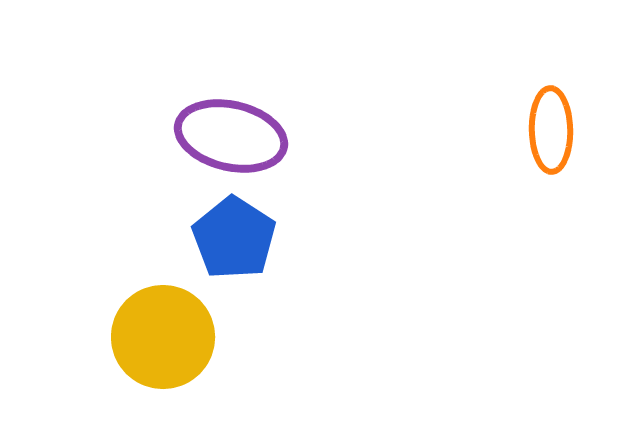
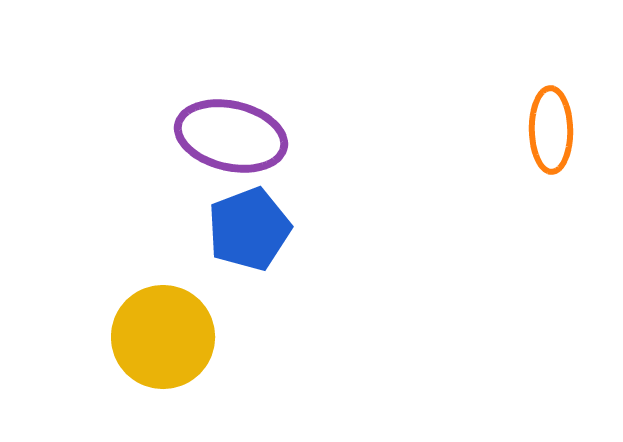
blue pentagon: moved 15 px right, 9 px up; rotated 18 degrees clockwise
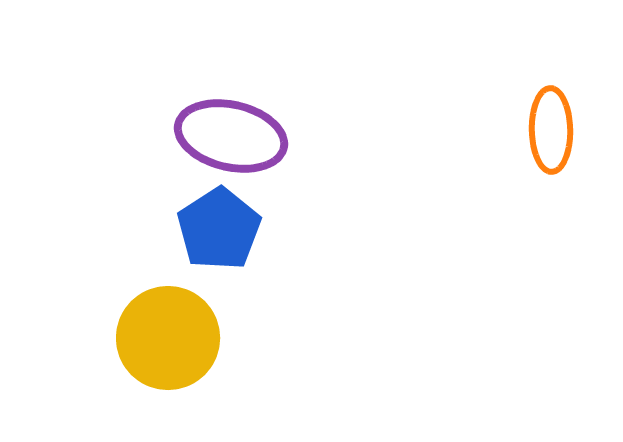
blue pentagon: moved 30 px left; rotated 12 degrees counterclockwise
yellow circle: moved 5 px right, 1 px down
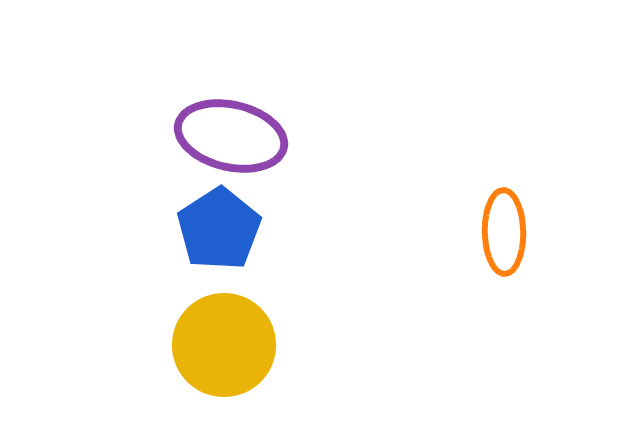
orange ellipse: moved 47 px left, 102 px down
yellow circle: moved 56 px right, 7 px down
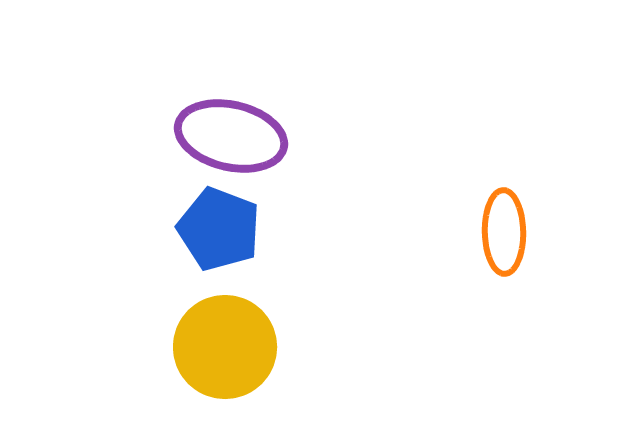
blue pentagon: rotated 18 degrees counterclockwise
yellow circle: moved 1 px right, 2 px down
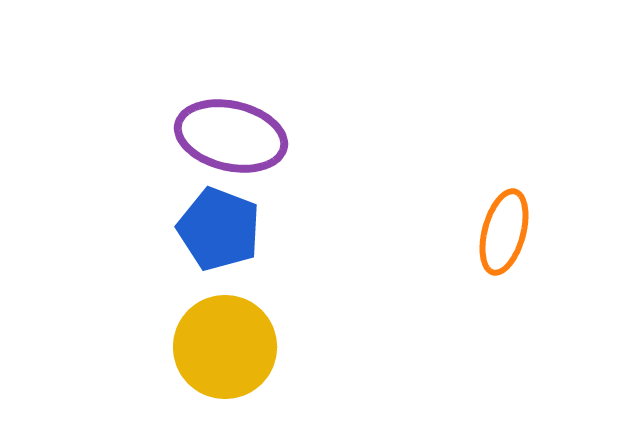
orange ellipse: rotated 16 degrees clockwise
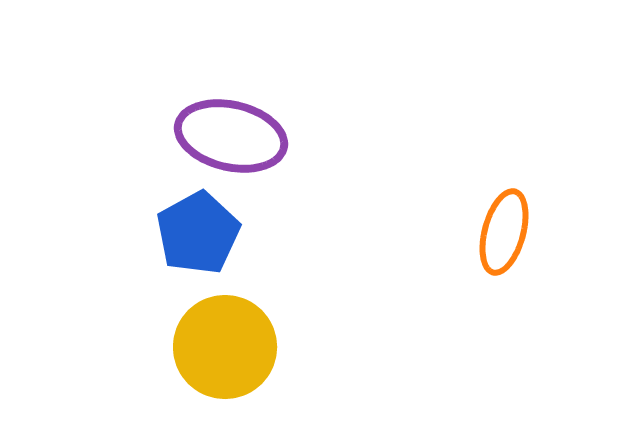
blue pentagon: moved 21 px left, 4 px down; rotated 22 degrees clockwise
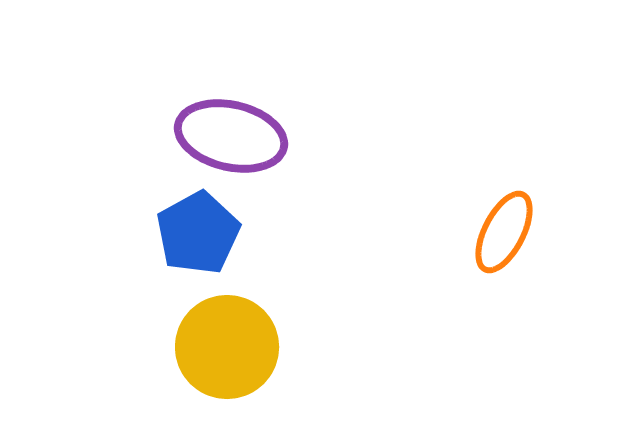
orange ellipse: rotated 12 degrees clockwise
yellow circle: moved 2 px right
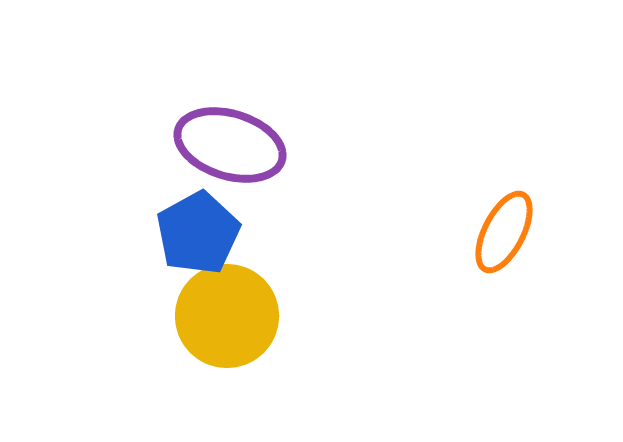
purple ellipse: moved 1 px left, 9 px down; rotated 4 degrees clockwise
yellow circle: moved 31 px up
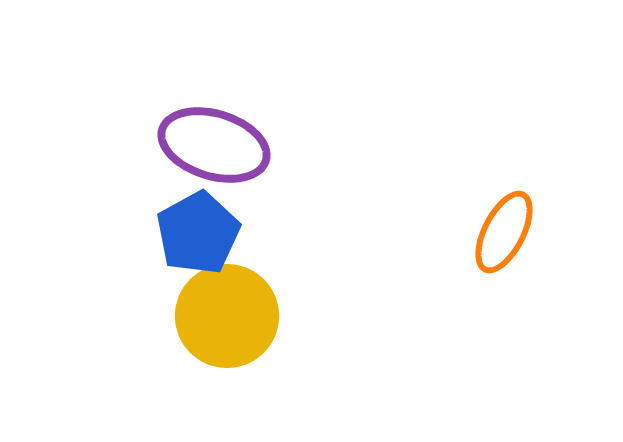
purple ellipse: moved 16 px left
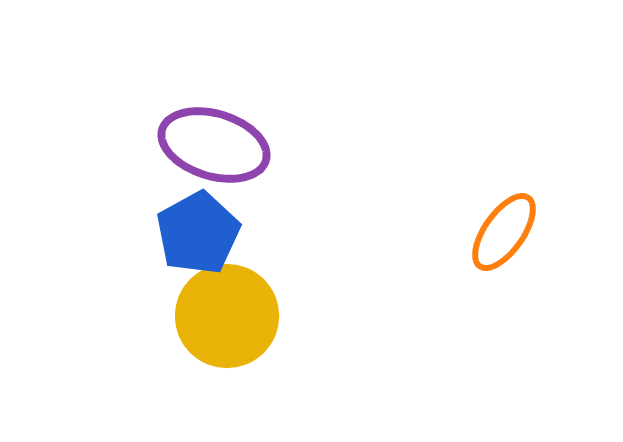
orange ellipse: rotated 8 degrees clockwise
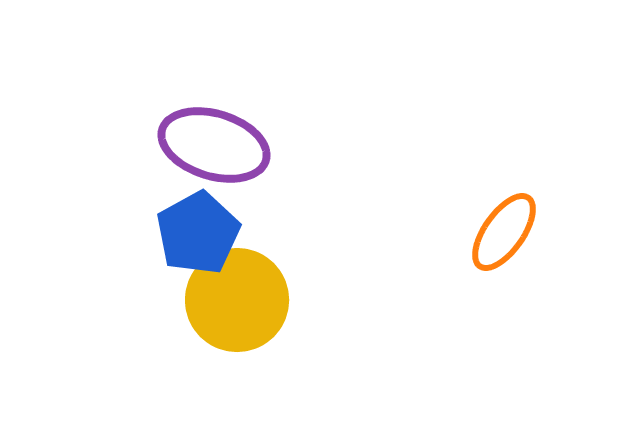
yellow circle: moved 10 px right, 16 px up
